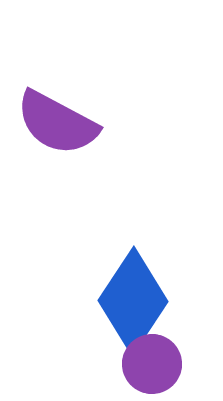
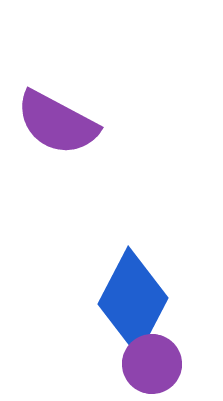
blue diamond: rotated 6 degrees counterclockwise
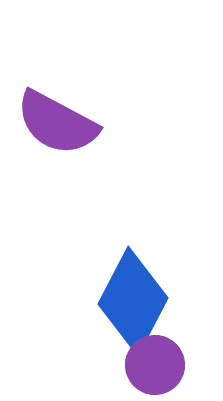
purple circle: moved 3 px right, 1 px down
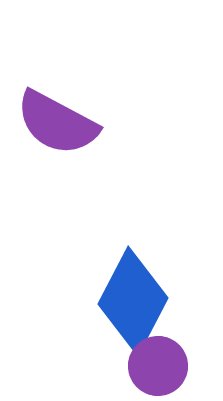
purple circle: moved 3 px right, 1 px down
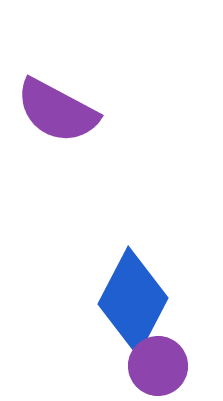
purple semicircle: moved 12 px up
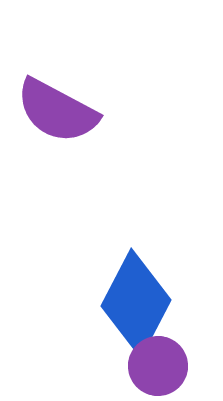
blue diamond: moved 3 px right, 2 px down
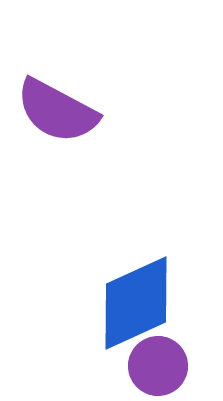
blue diamond: rotated 38 degrees clockwise
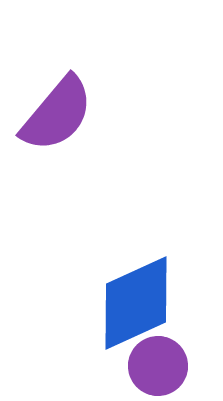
purple semicircle: moved 3 px down; rotated 78 degrees counterclockwise
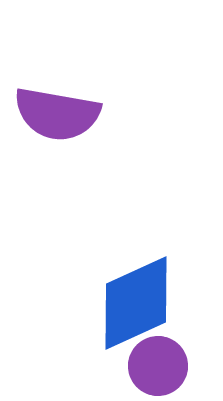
purple semicircle: rotated 60 degrees clockwise
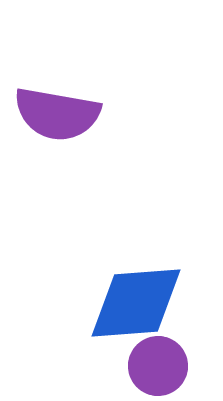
blue diamond: rotated 20 degrees clockwise
